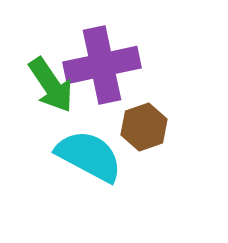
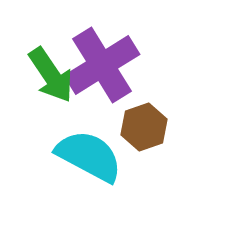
purple cross: rotated 20 degrees counterclockwise
green arrow: moved 10 px up
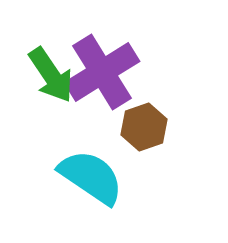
purple cross: moved 7 px down
cyan semicircle: moved 2 px right, 21 px down; rotated 6 degrees clockwise
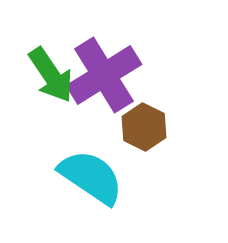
purple cross: moved 2 px right, 3 px down
brown hexagon: rotated 15 degrees counterclockwise
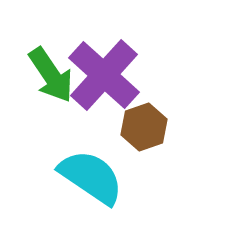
purple cross: rotated 16 degrees counterclockwise
brown hexagon: rotated 15 degrees clockwise
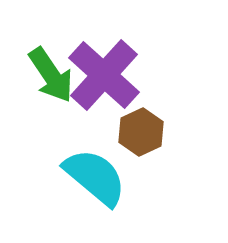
brown hexagon: moved 3 px left, 5 px down; rotated 6 degrees counterclockwise
cyan semicircle: moved 4 px right; rotated 6 degrees clockwise
